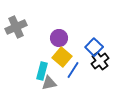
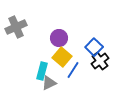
gray triangle: rotated 14 degrees counterclockwise
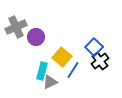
purple circle: moved 23 px left, 1 px up
gray triangle: moved 1 px right, 1 px up
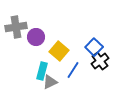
gray cross: rotated 15 degrees clockwise
yellow square: moved 3 px left, 6 px up
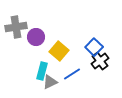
blue line: moved 1 px left, 4 px down; rotated 24 degrees clockwise
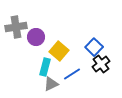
black cross: moved 1 px right, 3 px down
cyan rectangle: moved 3 px right, 4 px up
gray triangle: moved 1 px right, 2 px down
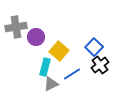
black cross: moved 1 px left, 1 px down
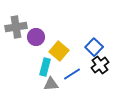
gray triangle: rotated 21 degrees clockwise
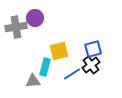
purple circle: moved 1 px left, 19 px up
blue square: moved 1 px left, 2 px down; rotated 30 degrees clockwise
yellow square: rotated 36 degrees clockwise
black cross: moved 9 px left
gray triangle: moved 18 px left, 3 px up
